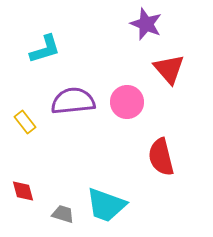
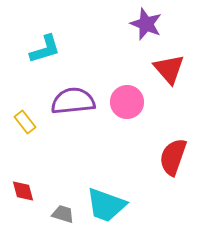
red semicircle: moved 12 px right; rotated 33 degrees clockwise
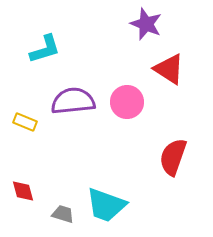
red triangle: rotated 16 degrees counterclockwise
yellow rectangle: rotated 30 degrees counterclockwise
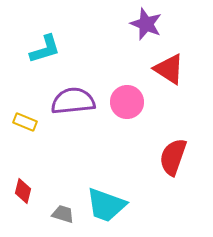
red diamond: rotated 30 degrees clockwise
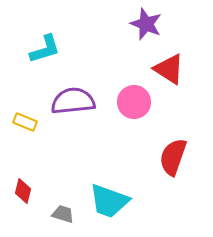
pink circle: moved 7 px right
cyan trapezoid: moved 3 px right, 4 px up
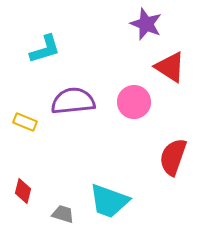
red triangle: moved 1 px right, 2 px up
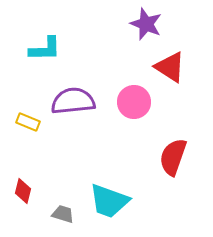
cyan L-shape: rotated 16 degrees clockwise
yellow rectangle: moved 3 px right
